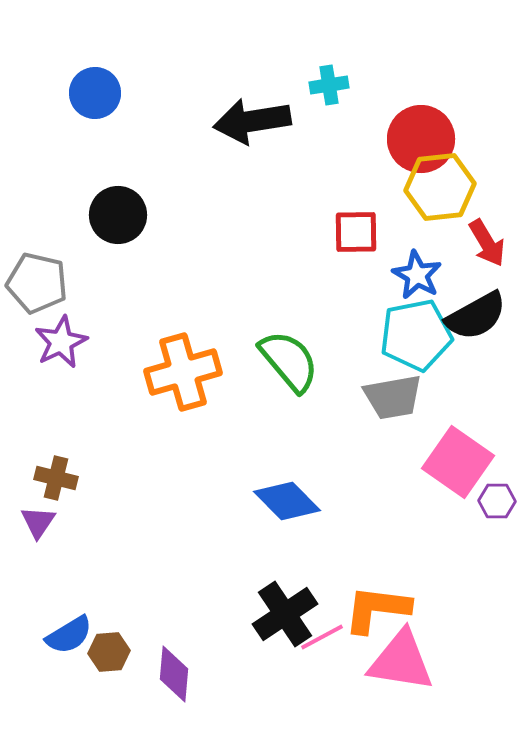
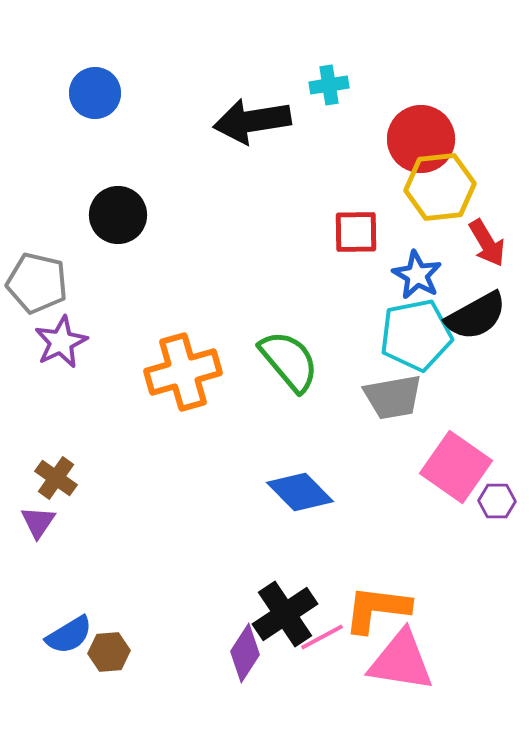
pink square: moved 2 px left, 5 px down
brown cross: rotated 21 degrees clockwise
blue diamond: moved 13 px right, 9 px up
purple diamond: moved 71 px right, 21 px up; rotated 28 degrees clockwise
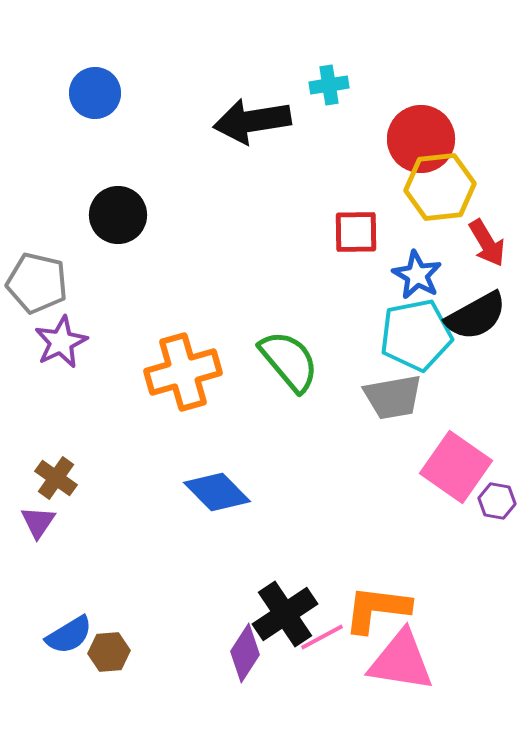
blue diamond: moved 83 px left
purple hexagon: rotated 9 degrees clockwise
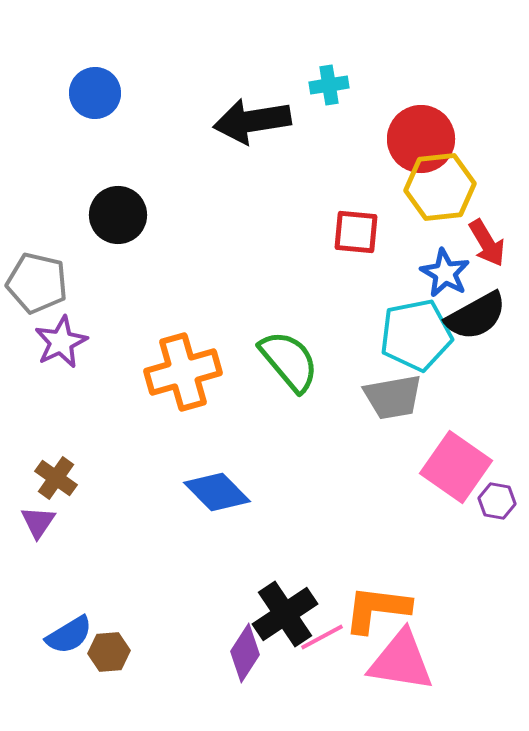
red square: rotated 6 degrees clockwise
blue star: moved 28 px right, 2 px up
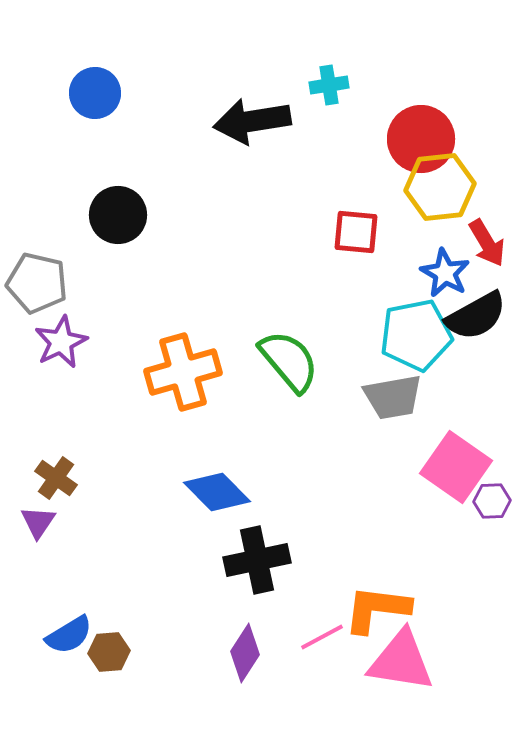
purple hexagon: moved 5 px left; rotated 12 degrees counterclockwise
black cross: moved 28 px left, 54 px up; rotated 22 degrees clockwise
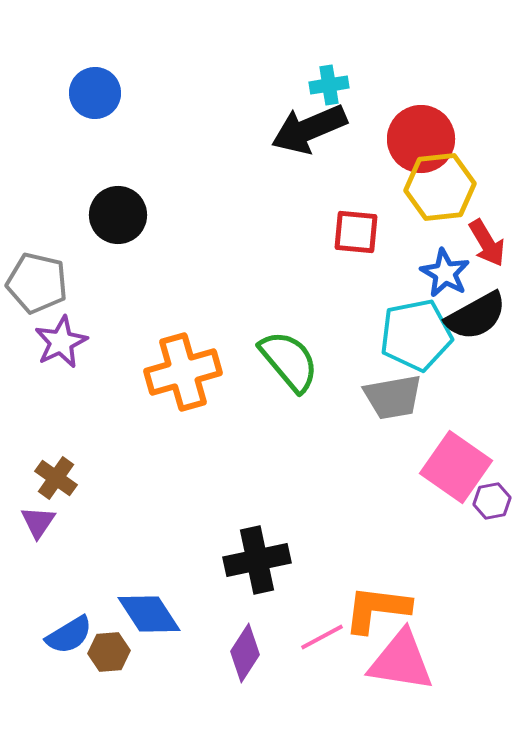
black arrow: moved 57 px right, 8 px down; rotated 14 degrees counterclockwise
blue diamond: moved 68 px left, 122 px down; rotated 12 degrees clockwise
purple hexagon: rotated 9 degrees counterclockwise
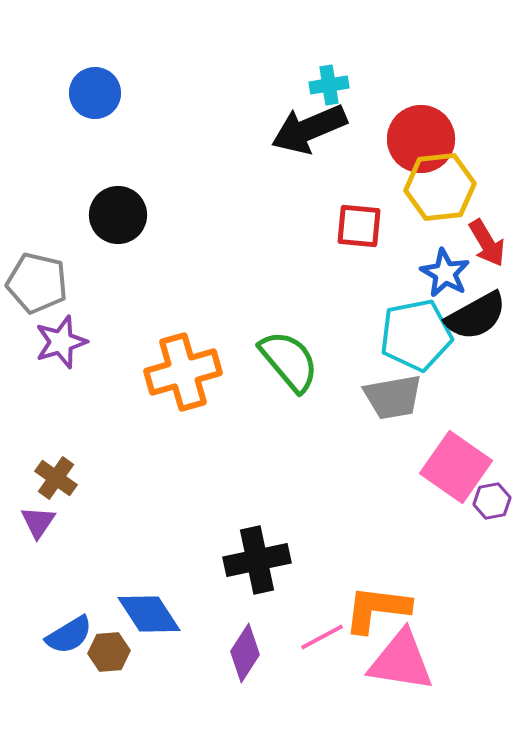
red square: moved 3 px right, 6 px up
purple star: rotated 8 degrees clockwise
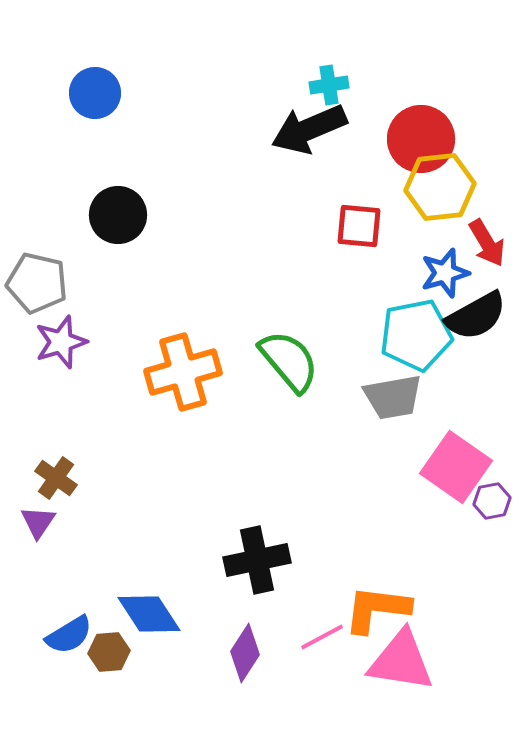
blue star: rotated 27 degrees clockwise
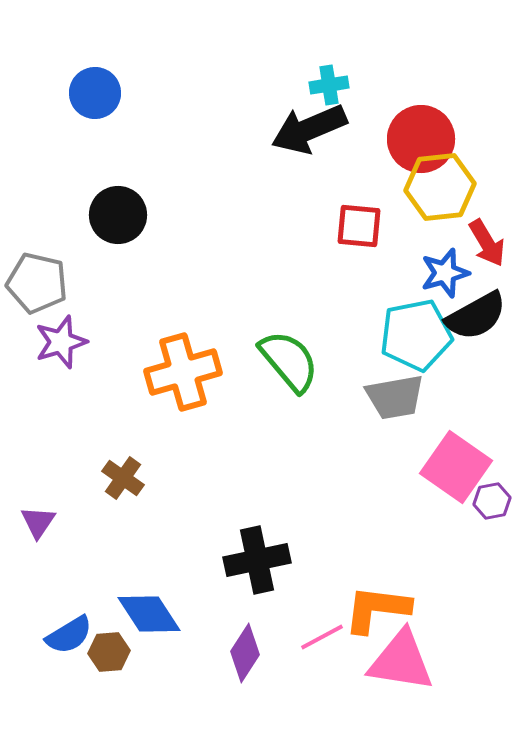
gray trapezoid: moved 2 px right
brown cross: moved 67 px right
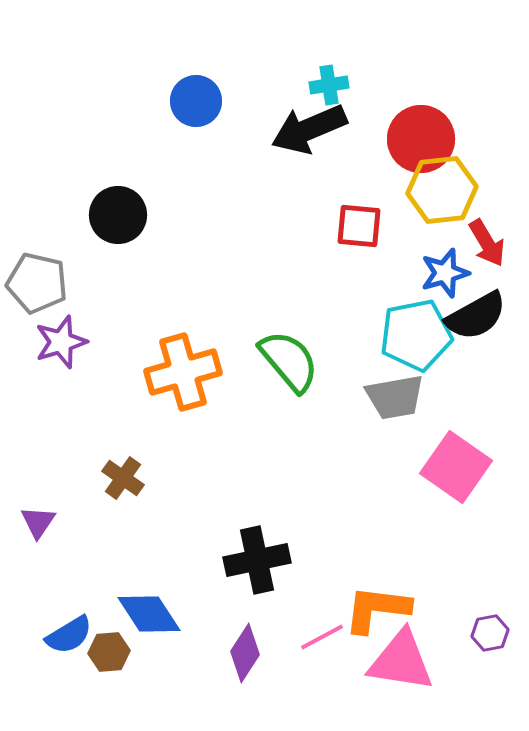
blue circle: moved 101 px right, 8 px down
yellow hexagon: moved 2 px right, 3 px down
purple hexagon: moved 2 px left, 132 px down
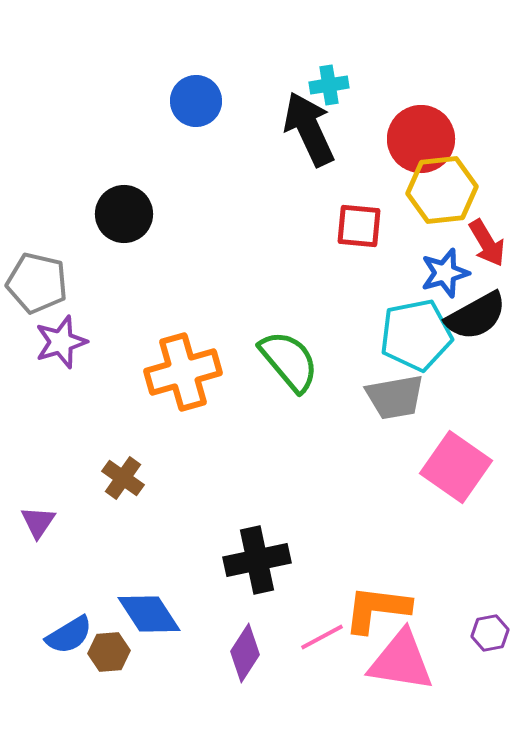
black arrow: rotated 88 degrees clockwise
black circle: moved 6 px right, 1 px up
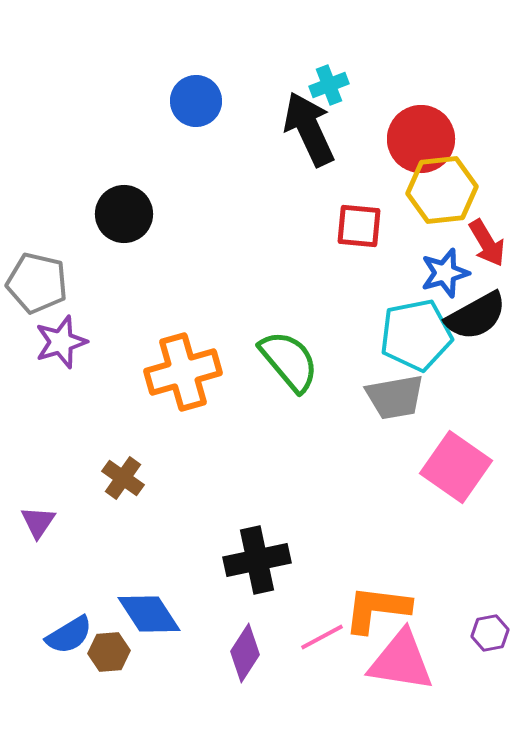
cyan cross: rotated 12 degrees counterclockwise
